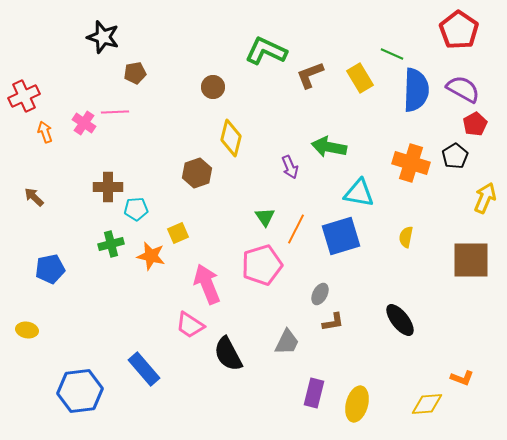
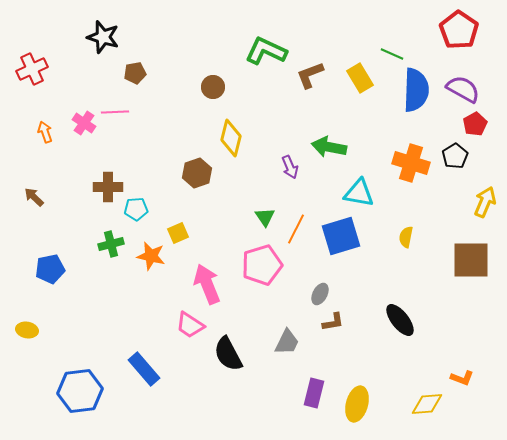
red cross at (24, 96): moved 8 px right, 27 px up
yellow arrow at (485, 198): moved 4 px down
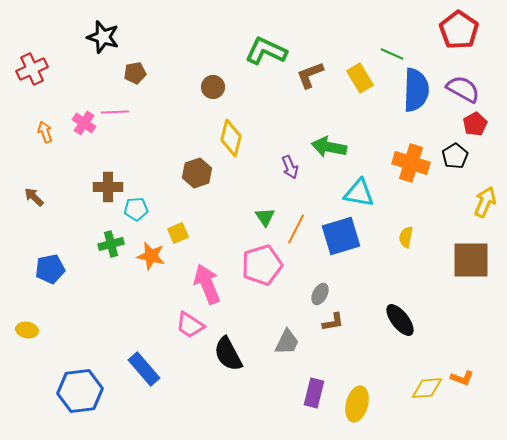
yellow diamond at (427, 404): moved 16 px up
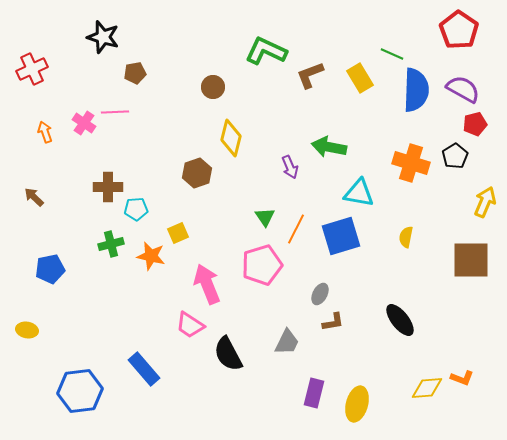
red pentagon at (475, 124): rotated 15 degrees clockwise
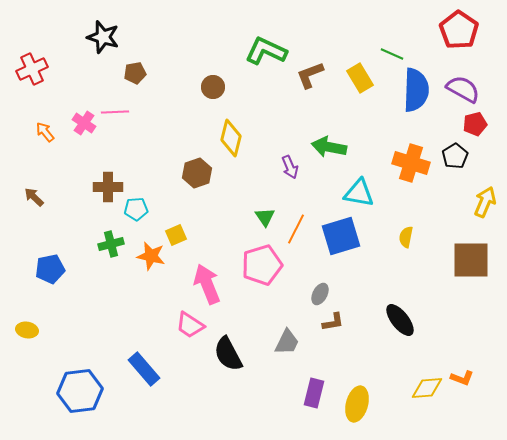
orange arrow at (45, 132): rotated 20 degrees counterclockwise
yellow square at (178, 233): moved 2 px left, 2 px down
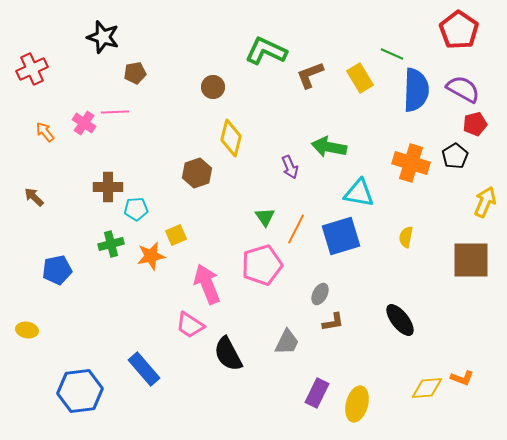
orange star at (151, 256): rotated 24 degrees counterclockwise
blue pentagon at (50, 269): moved 7 px right, 1 px down
purple rectangle at (314, 393): moved 3 px right; rotated 12 degrees clockwise
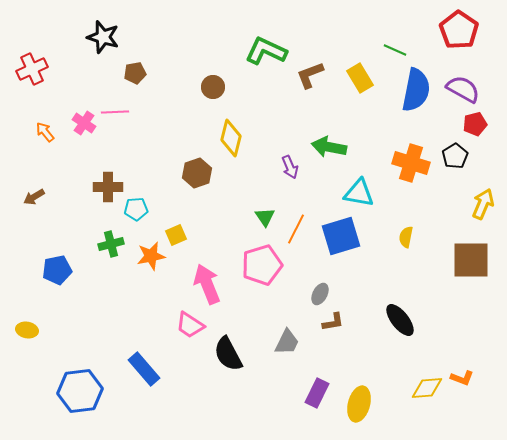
green line at (392, 54): moved 3 px right, 4 px up
blue semicircle at (416, 90): rotated 9 degrees clockwise
brown arrow at (34, 197): rotated 75 degrees counterclockwise
yellow arrow at (485, 202): moved 2 px left, 2 px down
yellow ellipse at (357, 404): moved 2 px right
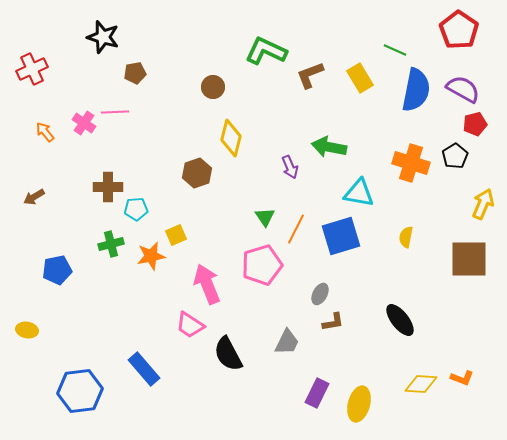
brown square at (471, 260): moved 2 px left, 1 px up
yellow diamond at (427, 388): moved 6 px left, 4 px up; rotated 8 degrees clockwise
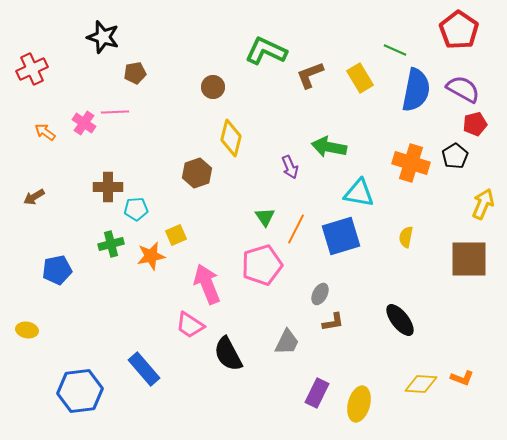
orange arrow at (45, 132): rotated 15 degrees counterclockwise
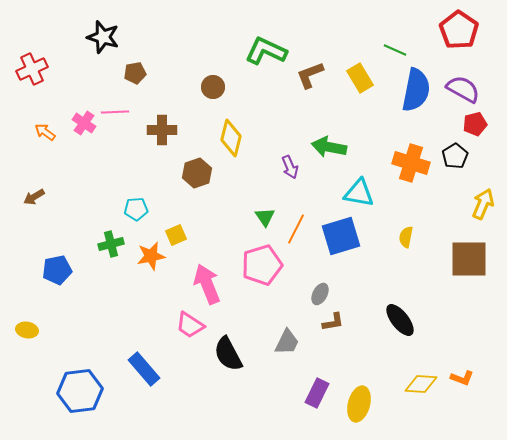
brown cross at (108, 187): moved 54 px right, 57 px up
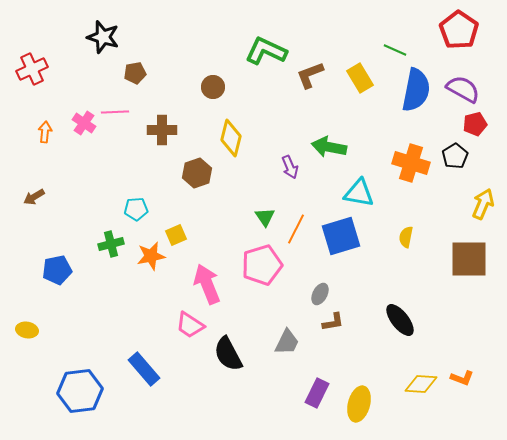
orange arrow at (45, 132): rotated 60 degrees clockwise
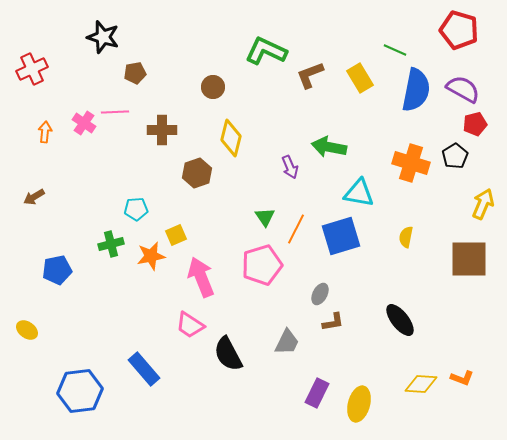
red pentagon at (459, 30): rotated 18 degrees counterclockwise
pink arrow at (207, 284): moved 6 px left, 7 px up
yellow ellipse at (27, 330): rotated 25 degrees clockwise
